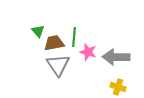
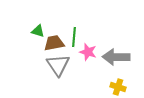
green triangle: rotated 32 degrees counterclockwise
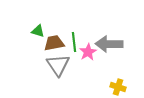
green line: moved 5 px down; rotated 12 degrees counterclockwise
pink star: rotated 24 degrees clockwise
gray arrow: moved 7 px left, 13 px up
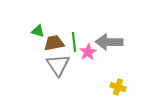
gray arrow: moved 2 px up
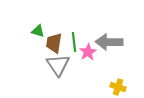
brown trapezoid: rotated 70 degrees counterclockwise
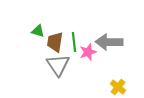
brown trapezoid: moved 1 px right, 1 px up
pink star: rotated 12 degrees clockwise
yellow cross: rotated 21 degrees clockwise
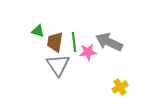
gray arrow: rotated 24 degrees clockwise
pink star: rotated 12 degrees clockwise
yellow cross: moved 2 px right; rotated 21 degrees clockwise
